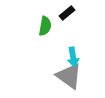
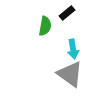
cyan arrow: moved 8 px up
gray triangle: moved 1 px right, 2 px up
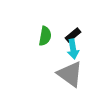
black rectangle: moved 6 px right, 22 px down
green semicircle: moved 10 px down
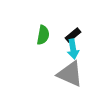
green semicircle: moved 2 px left, 1 px up
gray triangle: rotated 12 degrees counterclockwise
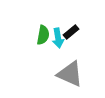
black rectangle: moved 2 px left, 3 px up
cyan arrow: moved 15 px left, 11 px up
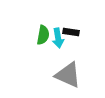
black rectangle: rotated 49 degrees clockwise
gray triangle: moved 2 px left, 1 px down
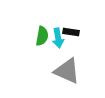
green semicircle: moved 1 px left, 1 px down
gray triangle: moved 1 px left, 4 px up
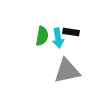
gray triangle: rotated 36 degrees counterclockwise
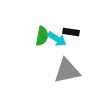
cyan arrow: moved 1 px left, 1 px down; rotated 48 degrees counterclockwise
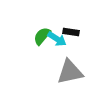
green semicircle: rotated 150 degrees counterclockwise
gray triangle: moved 3 px right, 1 px down
